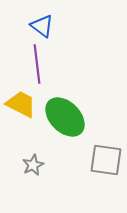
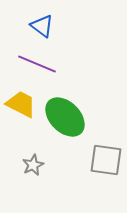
purple line: rotated 60 degrees counterclockwise
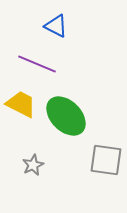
blue triangle: moved 14 px right; rotated 10 degrees counterclockwise
green ellipse: moved 1 px right, 1 px up
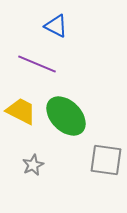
yellow trapezoid: moved 7 px down
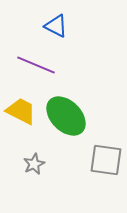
purple line: moved 1 px left, 1 px down
gray star: moved 1 px right, 1 px up
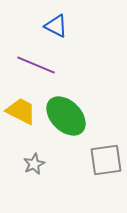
gray square: rotated 16 degrees counterclockwise
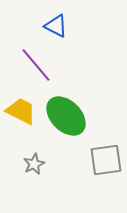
purple line: rotated 27 degrees clockwise
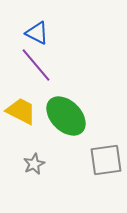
blue triangle: moved 19 px left, 7 px down
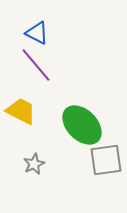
green ellipse: moved 16 px right, 9 px down
